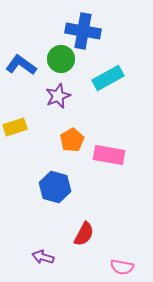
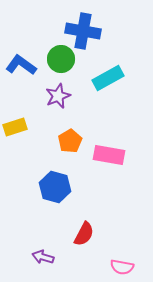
orange pentagon: moved 2 px left, 1 px down
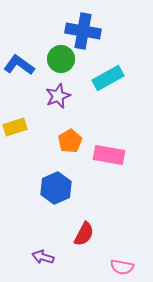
blue L-shape: moved 2 px left
blue hexagon: moved 1 px right, 1 px down; rotated 20 degrees clockwise
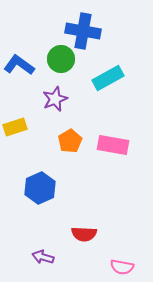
purple star: moved 3 px left, 3 px down
pink rectangle: moved 4 px right, 10 px up
blue hexagon: moved 16 px left
red semicircle: rotated 65 degrees clockwise
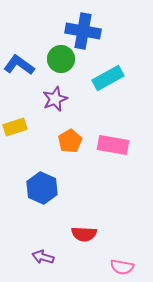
blue hexagon: moved 2 px right; rotated 12 degrees counterclockwise
